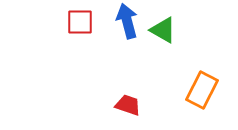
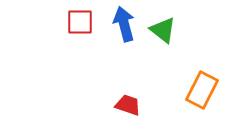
blue arrow: moved 3 px left, 3 px down
green triangle: rotated 8 degrees clockwise
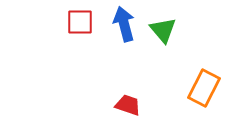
green triangle: rotated 12 degrees clockwise
orange rectangle: moved 2 px right, 2 px up
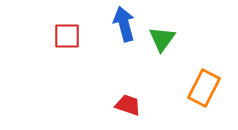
red square: moved 13 px left, 14 px down
green triangle: moved 1 px left, 9 px down; rotated 16 degrees clockwise
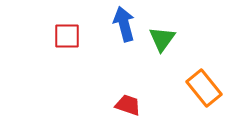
orange rectangle: rotated 66 degrees counterclockwise
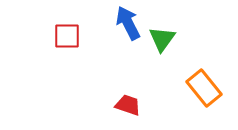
blue arrow: moved 4 px right, 1 px up; rotated 12 degrees counterclockwise
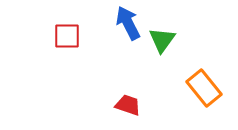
green triangle: moved 1 px down
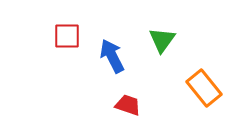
blue arrow: moved 16 px left, 33 px down
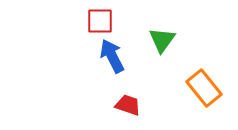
red square: moved 33 px right, 15 px up
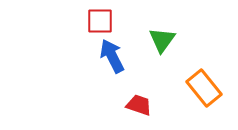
red trapezoid: moved 11 px right
